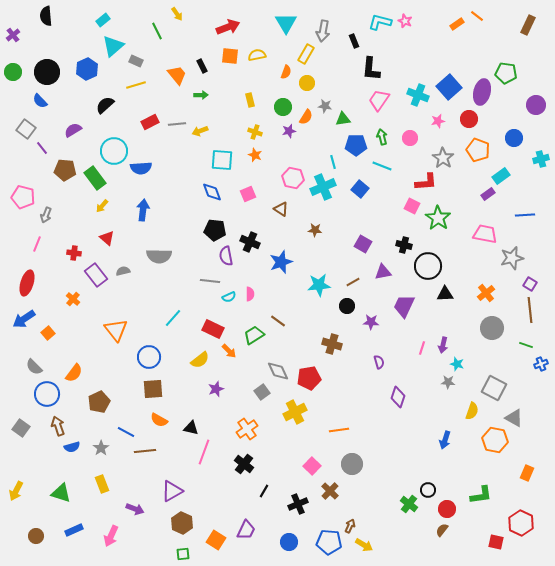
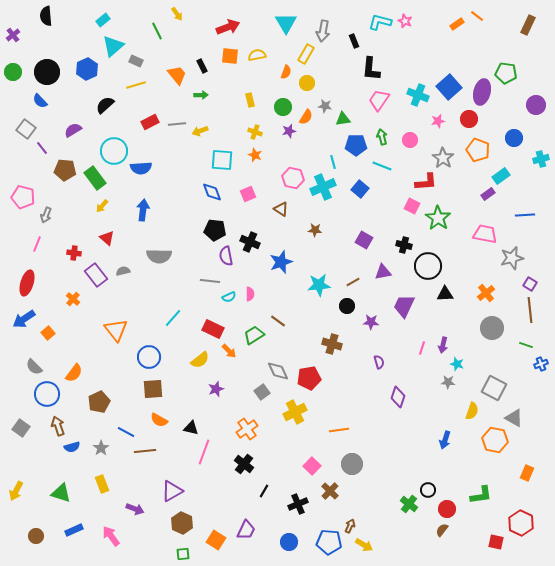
pink circle at (410, 138): moved 2 px down
purple square at (363, 244): moved 1 px right, 4 px up
pink arrow at (111, 536): rotated 120 degrees clockwise
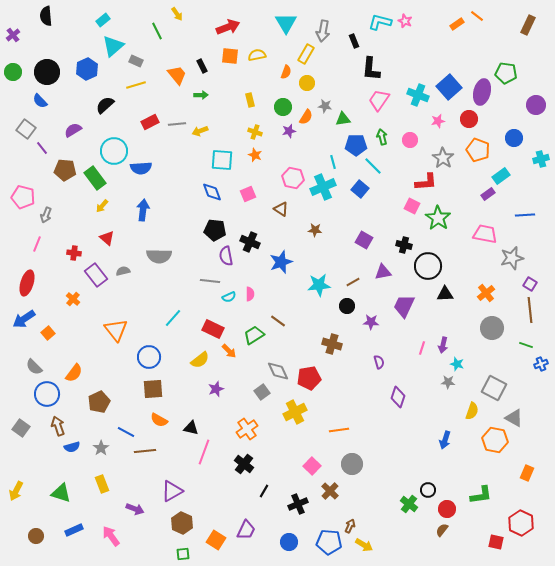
cyan line at (382, 166): moved 9 px left; rotated 24 degrees clockwise
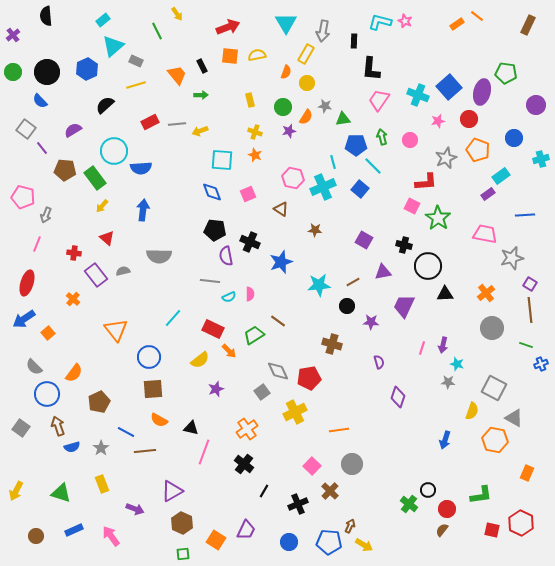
black rectangle at (354, 41): rotated 24 degrees clockwise
gray star at (443, 158): moved 3 px right; rotated 15 degrees clockwise
red square at (496, 542): moved 4 px left, 12 px up
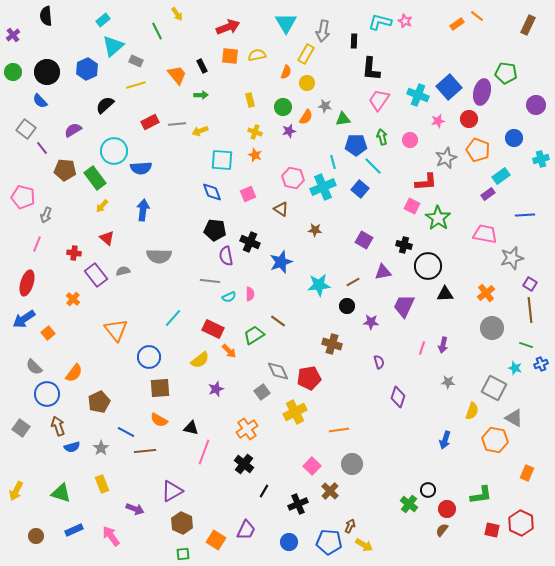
cyan star at (457, 364): moved 58 px right, 4 px down
brown square at (153, 389): moved 7 px right, 1 px up
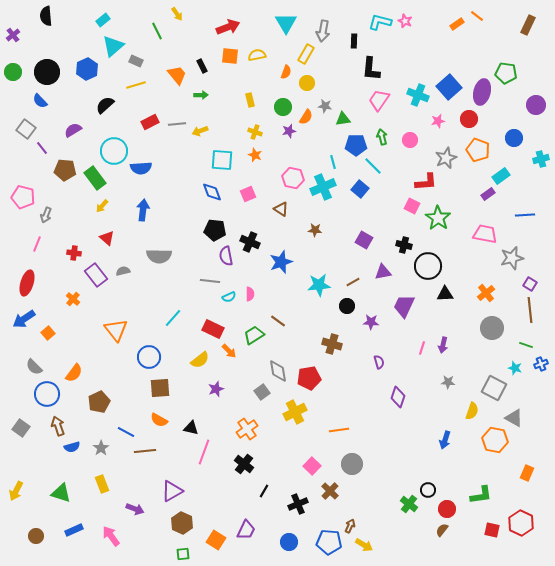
gray diamond at (278, 371): rotated 15 degrees clockwise
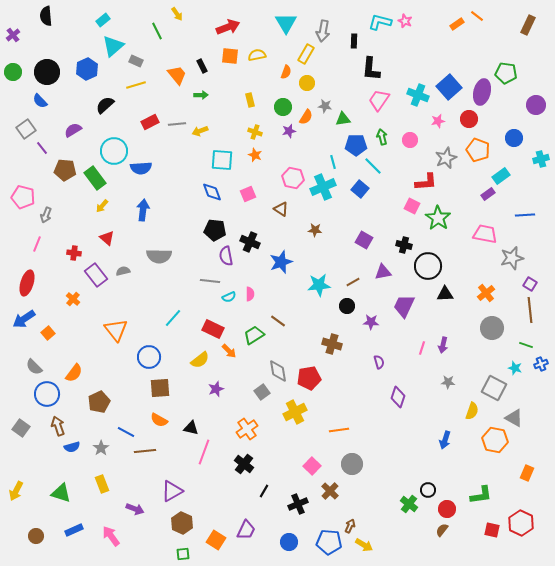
gray square at (26, 129): rotated 18 degrees clockwise
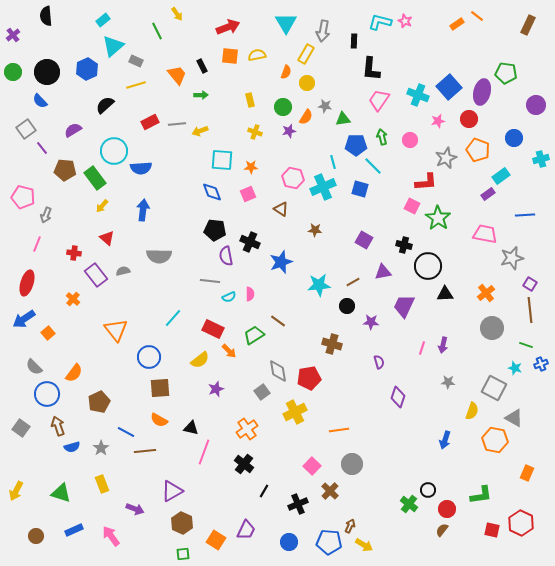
orange star at (255, 155): moved 4 px left, 12 px down; rotated 24 degrees counterclockwise
blue square at (360, 189): rotated 24 degrees counterclockwise
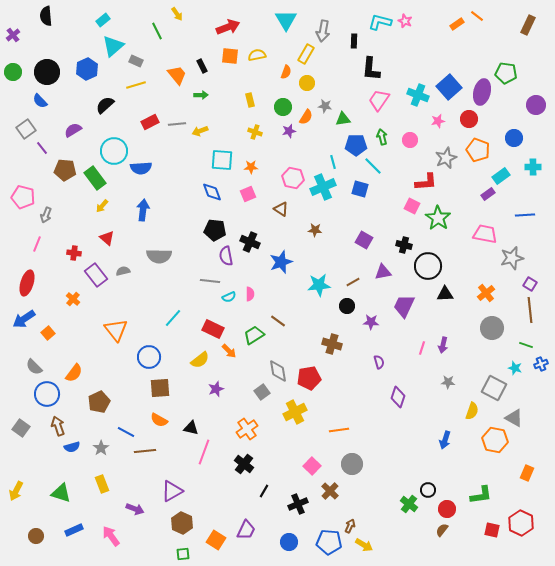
cyan triangle at (286, 23): moved 3 px up
cyan cross at (541, 159): moved 8 px left, 8 px down; rotated 14 degrees clockwise
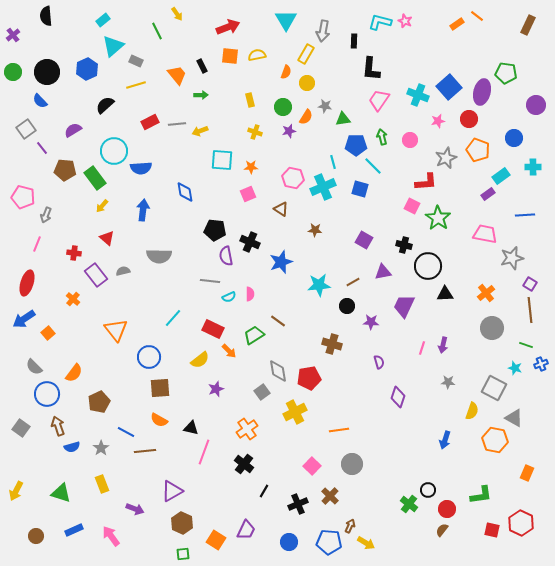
blue diamond at (212, 192): moved 27 px left; rotated 10 degrees clockwise
brown cross at (330, 491): moved 5 px down
yellow arrow at (364, 545): moved 2 px right, 2 px up
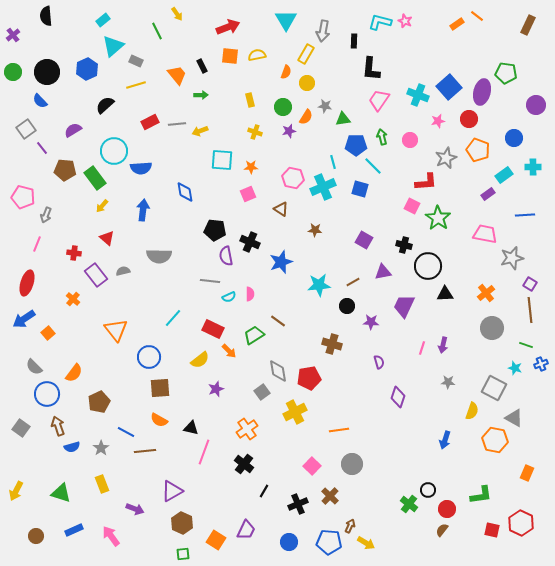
cyan rectangle at (501, 176): moved 3 px right, 1 px up
